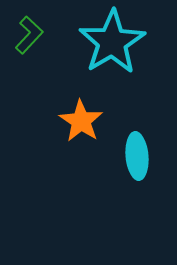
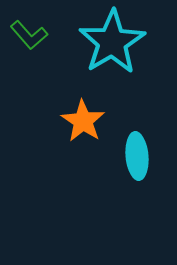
green L-shape: rotated 96 degrees clockwise
orange star: moved 2 px right
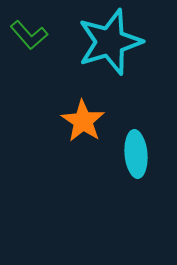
cyan star: moved 2 px left; rotated 14 degrees clockwise
cyan ellipse: moved 1 px left, 2 px up
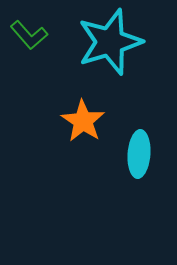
cyan ellipse: moved 3 px right; rotated 9 degrees clockwise
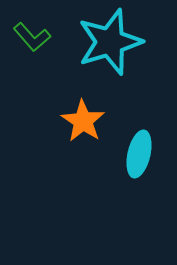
green L-shape: moved 3 px right, 2 px down
cyan ellipse: rotated 9 degrees clockwise
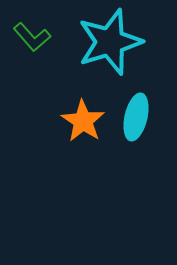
cyan ellipse: moved 3 px left, 37 px up
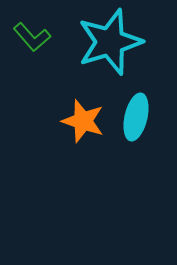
orange star: rotated 15 degrees counterclockwise
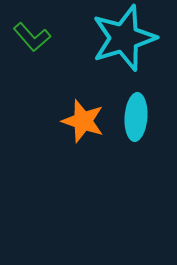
cyan star: moved 14 px right, 4 px up
cyan ellipse: rotated 9 degrees counterclockwise
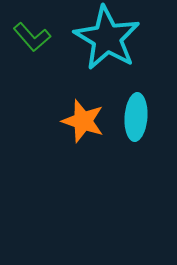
cyan star: moved 17 px left; rotated 24 degrees counterclockwise
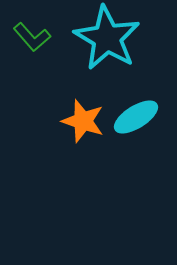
cyan ellipse: rotated 54 degrees clockwise
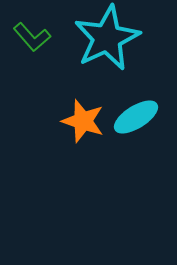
cyan star: rotated 16 degrees clockwise
